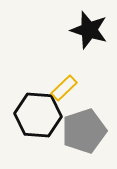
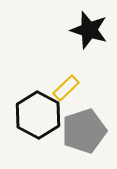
yellow rectangle: moved 2 px right
black hexagon: rotated 24 degrees clockwise
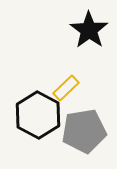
black star: rotated 18 degrees clockwise
gray pentagon: rotated 9 degrees clockwise
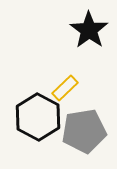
yellow rectangle: moved 1 px left
black hexagon: moved 2 px down
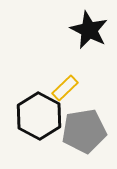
black star: rotated 9 degrees counterclockwise
black hexagon: moved 1 px right, 1 px up
